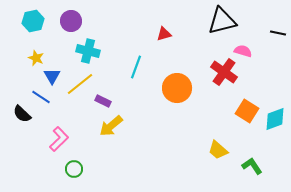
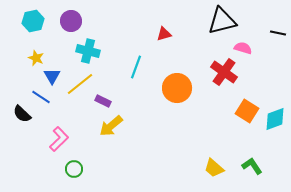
pink semicircle: moved 3 px up
yellow trapezoid: moved 4 px left, 18 px down
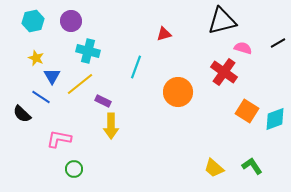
black line: moved 10 px down; rotated 42 degrees counterclockwise
orange circle: moved 1 px right, 4 px down
yellow arrow: rotated 50 degrees counterclockwise
pink L-shape: rotated 125 degrees counterclockwise
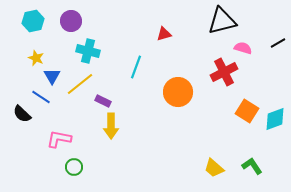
red cross: rotated 28 degrees clockwise
green circle: moved 2 px up
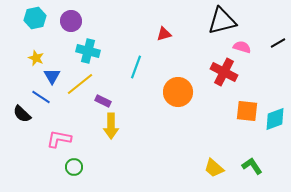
cyan hexagon: moved 2 px right, 3 px up
pink semicircle: moved 1 px left, 1 px up
red cross: rotated 36 degrees counterclockwise
orange square: rotated 25 degrees counterclockwise
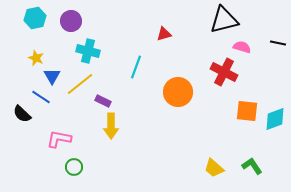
black triangle: moved 2 px right, 1 px up
black line: rotated 42 degrees clockwise
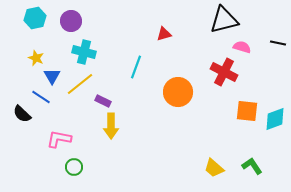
cyan cross: moved 4 px left, 1 px down
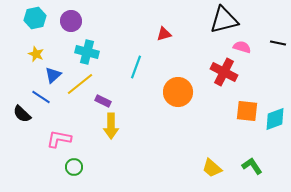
cyan cross: moved 3 px right
yellow star: moved 4 px up
blue triangle: moved 1 px right, 1 px up; rotated 18 degrees clockwise
yellow trapezoid: moved 2 px left
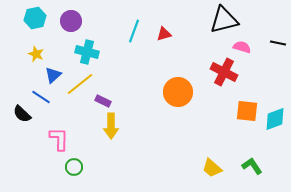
cyan line: moved 2 px left, 36 px up
pink L-shape: rotated 80 degrees clockwise
